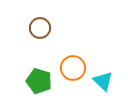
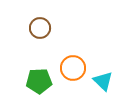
green pentagon: rotated 20 degrees counterclockwise
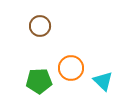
brown circle: moved 2 px up
orange circle: moved 2 px left
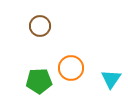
cyan triangle: moved 8 px right, 2 px up; rotated 20 degrees clockwise
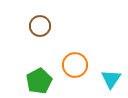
orange circle: moved 4 px right, 3 px up
green pentagon: rotated 25 degrees counterclockwise
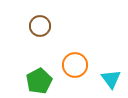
cyan triangle: rotated 10 degrees counterclockwise
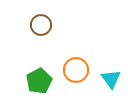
brown circle: moved 1 px right, 1 px up
orange circle: moved 1 px right, 5 px down
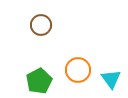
orange circle: moved 2 px right
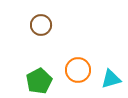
cyan triangle: rotated 50 degrees clockwise
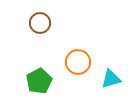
brown circle: moved 1 px left, 2 px up
orange circle: moved 8 px up
